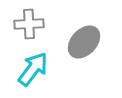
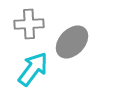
gray ellipse: moved 12 px left
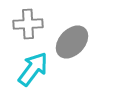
gray cross: moved 1 px left
